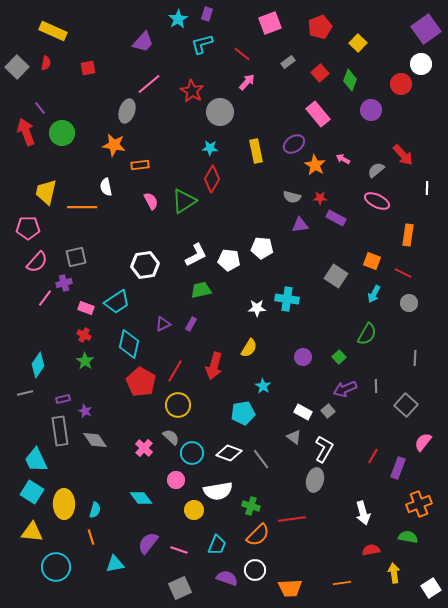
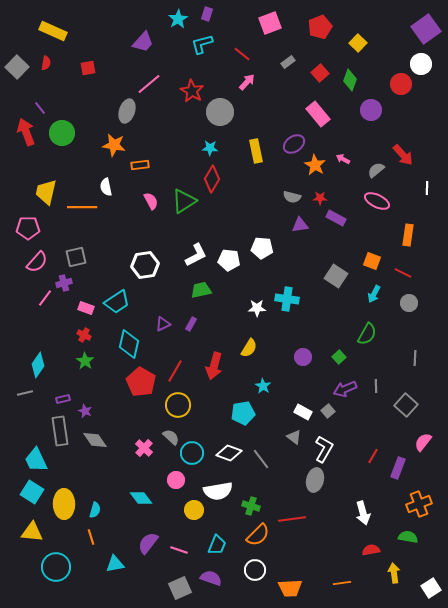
purple semicircle at (227, 578): moved 16 px left
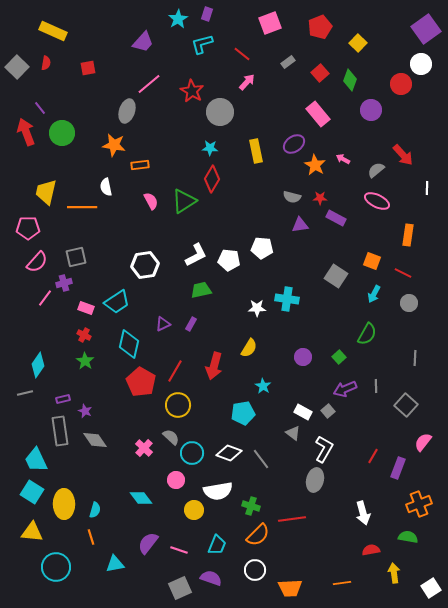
gray triangle at (294, 437): moved 1 px left, 4 px up
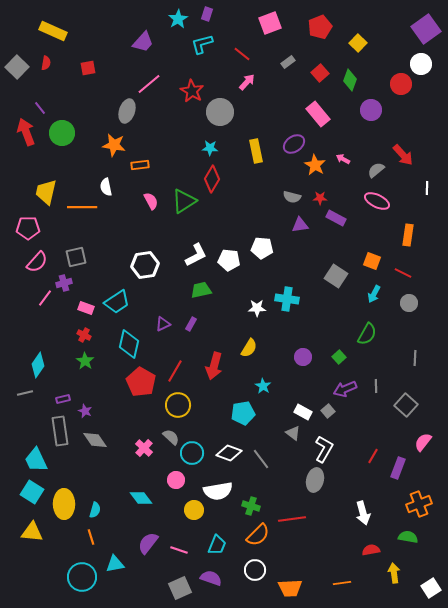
cyan circle at (56, 567): moved 26 px right, 10 px down
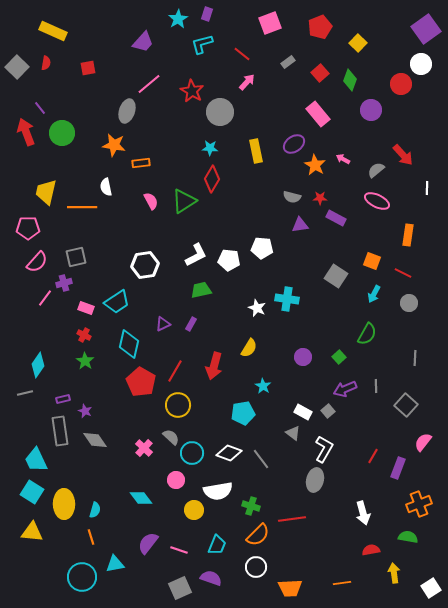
orange rectangle at (140, 165): moved 1 px right, 2 px up
white star at (257, 308): rotated 24 degrees clockwise
white circle at (255, 570): moved 1 px right, 3 px up
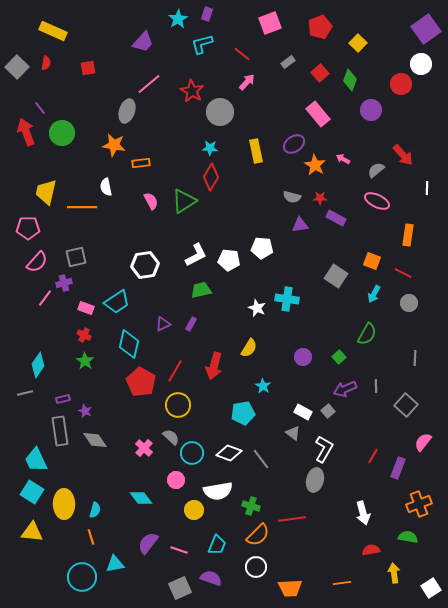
red diamond at (212, 179): moved 1 px left, 2 px up
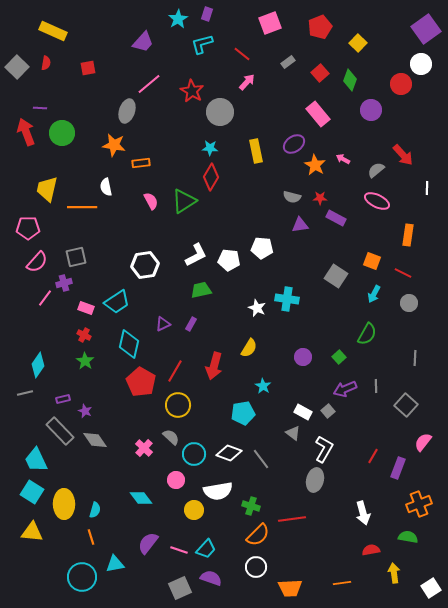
purple line at (40, 108): rotated 48 degrees counterclockwise
yellow trapezoid at (46, 192): moved 1 px right, 3 px up
gray rectangle at (60, 431): rotated 36 degrees counterclockwise
cyan circle at (192, 453): moved 2 px right, 1 px down
cyan trapezoid at (217, 545): moved 11 px left, 4 px down; rotated 20 degrees clockwise
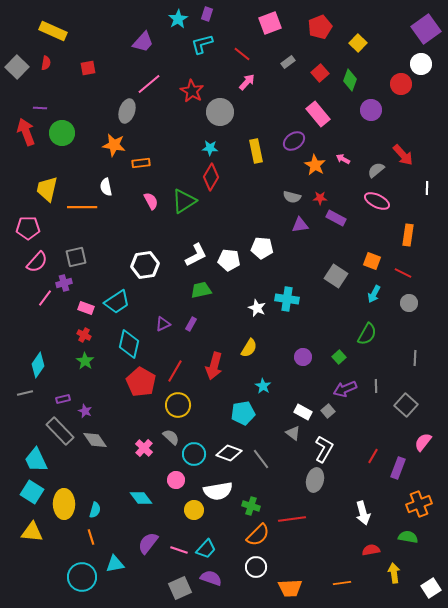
purple ellipse at (294, 144): moved 3 px up
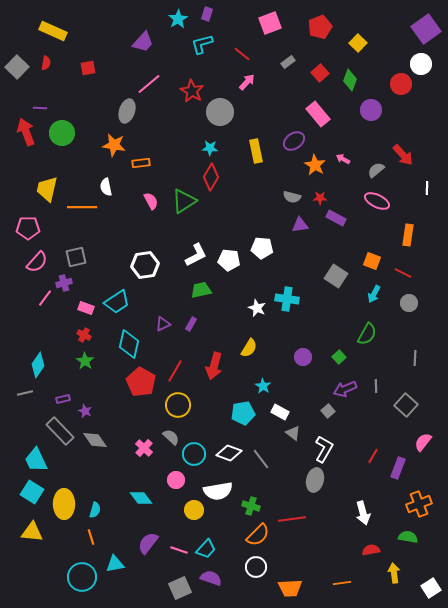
white rectangle at (303, 412): moved 23 px left
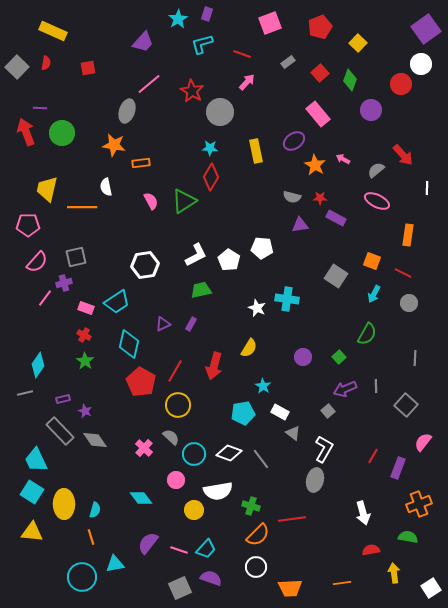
red line at (242, 54): rotated 18 degrees counterclockwise
pink pentagon at (28, 228): moved 3 px up
white pentagon at (229, 260): rotated 25 degrees clockwise
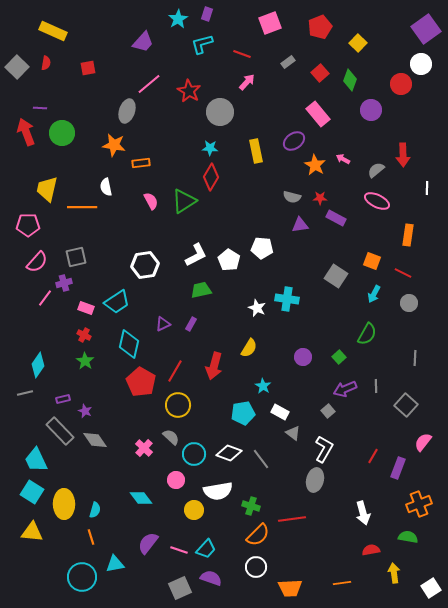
red star at (192, 91): moved 3 px left
red arrow at (403, 155): rotated 40 degrees clockwise
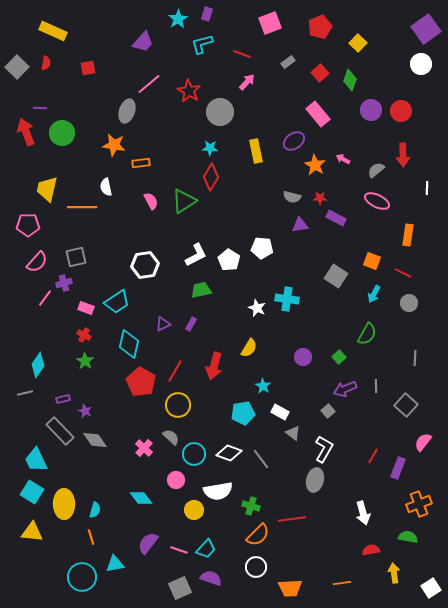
red circle at (401, 84): moved 27 px down
